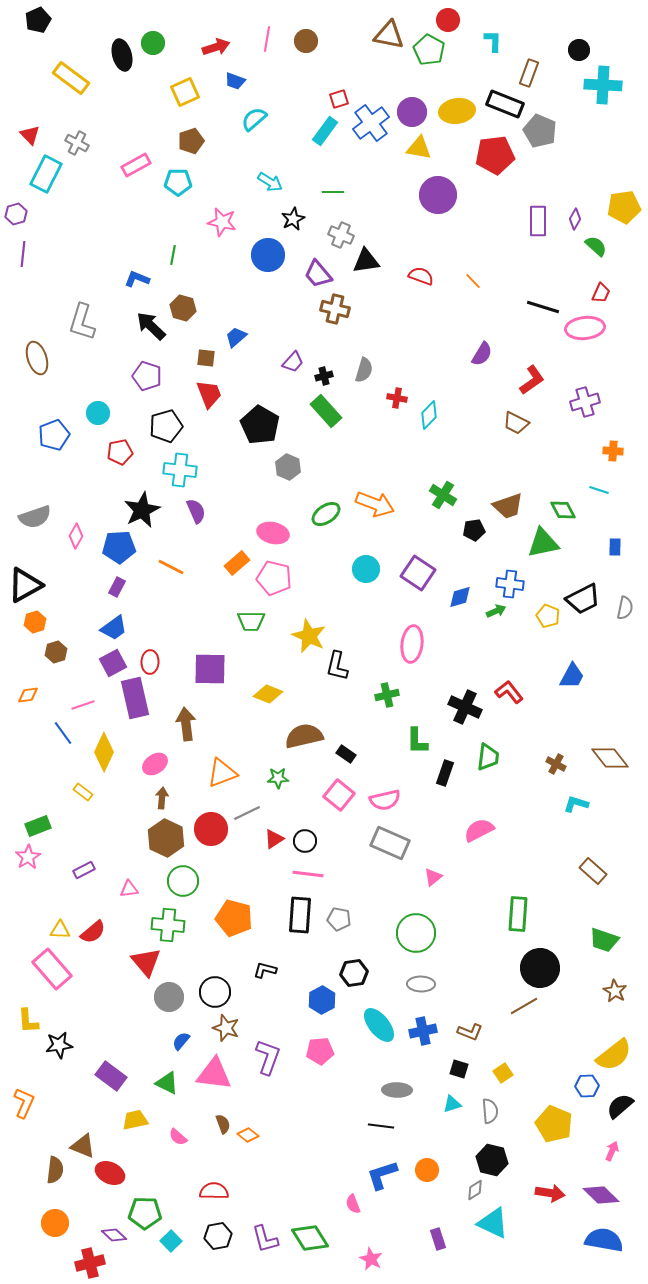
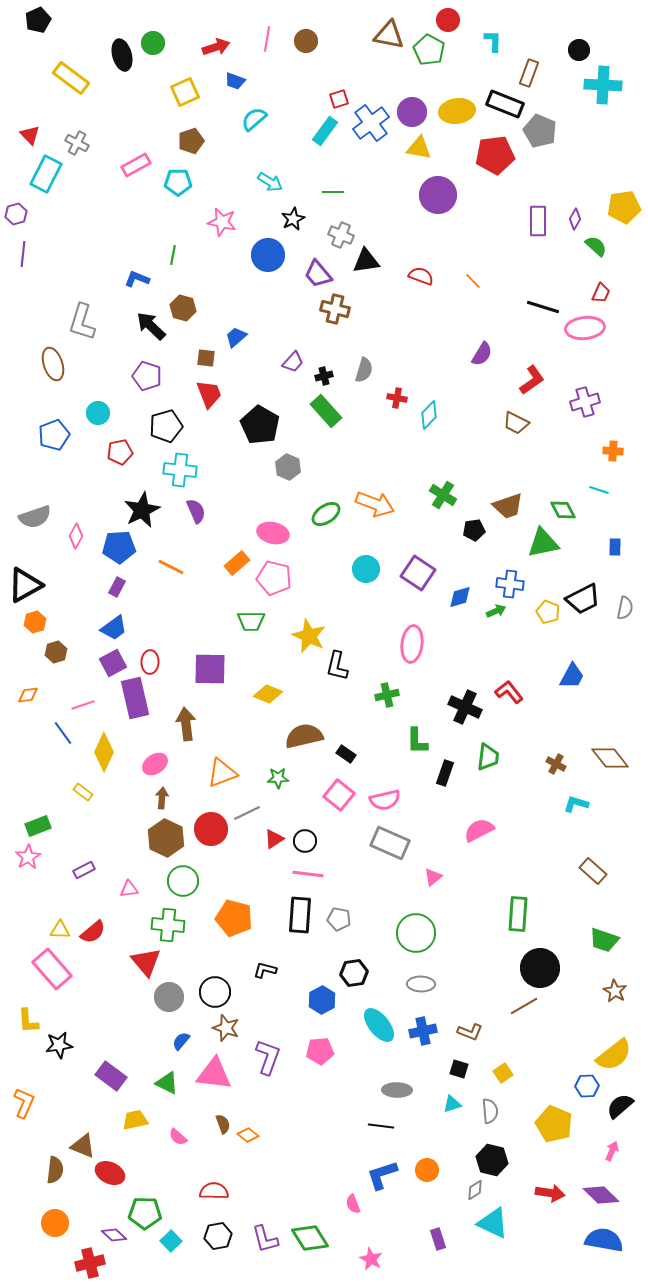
brown ellipse at (37, 358): moved 16 px right, 6 px down
yellow pentagon at (548, 616): moved 4 px up
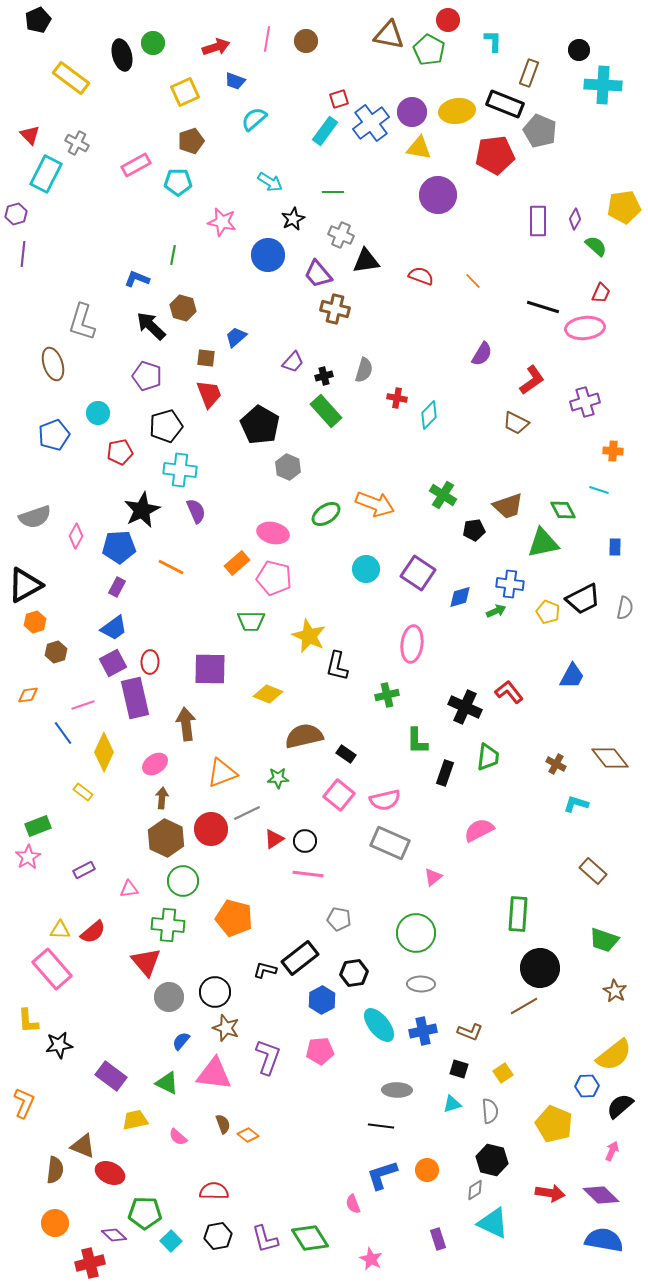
black rectangle at (300, 915): moved 43 px down; rotated 48 degrees clockwise
